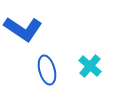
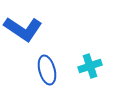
cyan cross: rotated 30 degrees clockwise
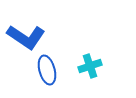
blue L-shape: moved 3 px right, 8 px down
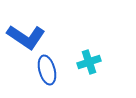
cyan cross: moved 1 px left, 4 px up
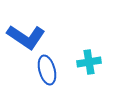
cyan cross: rotated 10 degrees clockwise
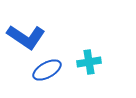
blue ellipse: rotated 76 degrees clockwise
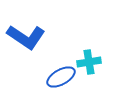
blue ellipse: moved 14 px right, 7 px down
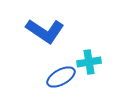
blue L-shape: moved 19 px right, 6 px up
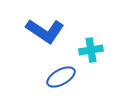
cyan cross: moved 2 px right, 12 px up
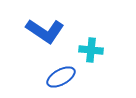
cyan cross: rotated 15 degrees clockwise
